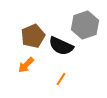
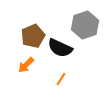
black semicircle: moved 1 px left, 2 px down
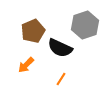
brown pentagon: moved 5 px up
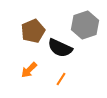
orange arrow: moved 3 px right, 5 px down
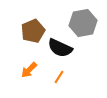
gray hexagon: moved 2 px left, 2 px up; rotated 8 degrees clockwise
orange line: moved 2 px left, 2 px up
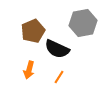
black semicircle: moved 3 px left, 1 px down
orange arrow: rotated 30 degrees counterclockwise
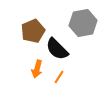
black semicircle: rotated 20 degrees clockwise
orange arrow: moved 8 px right, 1 px up
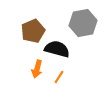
black semicircle: rotated 150 degrees clockwise
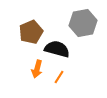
brown pentagon: moved 2 px left, 1 px down
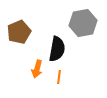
brown pentagon: moved 12 px left
black semicircle: rotated 85 degrees clockwise
orange line: rotated 24 degrees counterclockwise
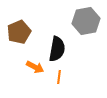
gray hexagon: moved 3 px right, 2 px up
orange arrow: moved 2 px left, 2 px up; rotated 78 degrees counterclockwise
